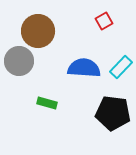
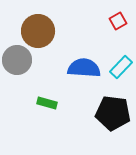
red square: moved 14 px right
gray circle: moved 2 px left, 1 px up
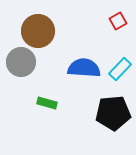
gray circle: moved 4 px right, 2 px down
cyan rectangle: moved 1 px left, 2 px down
black pentagon: rotated 12 degrees counterclockwise
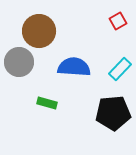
brown circle: moved 1 px right
gray circle: moved 2 px left
blue semicircle: moved 10 px left, 1 px up
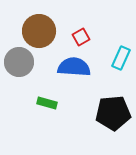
red square: moved 37 px left, 16 px down
cyan rectangle: moved 1 px right, 11 px up; rotated 20 degrees counterclockwise
